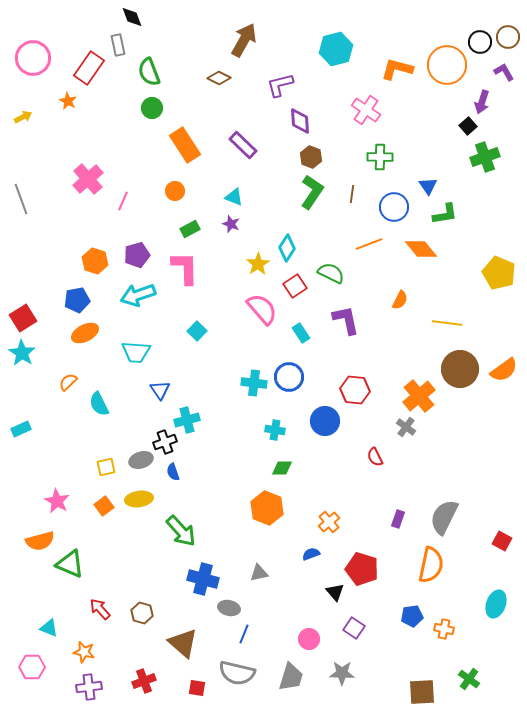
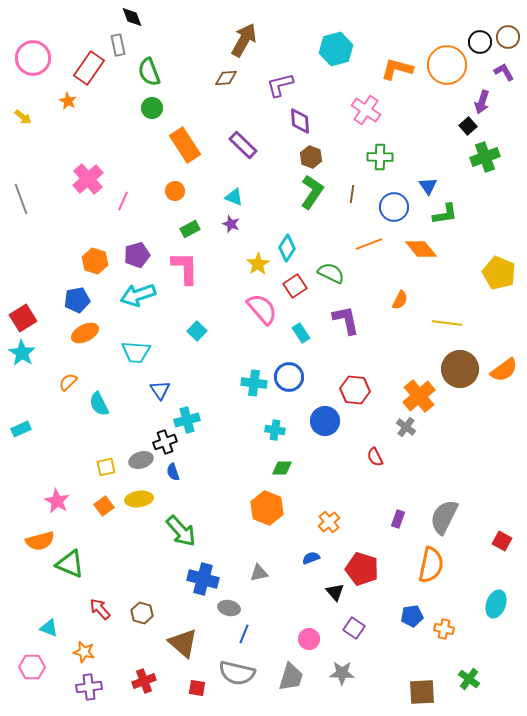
brown diamond at (219, 78): moved 7 px right; rotated 30 degrees counterclockwise
yellow arrow at (23, 117): rotated 66 degrees clockwise
blue semicircle at (311, 554): moved 4 px down
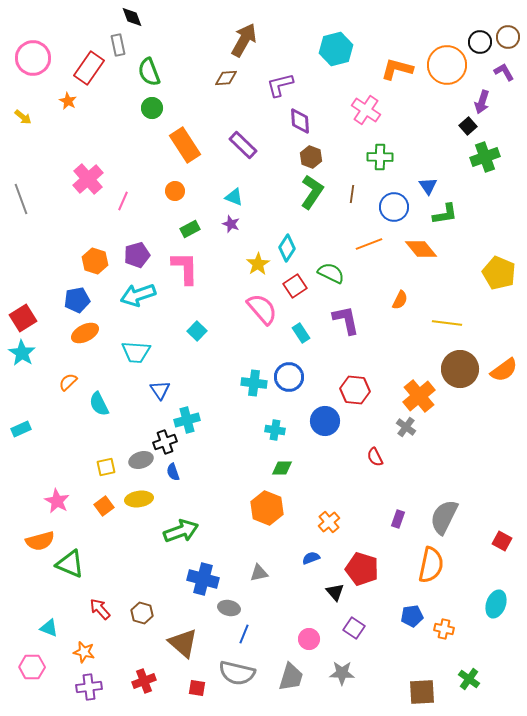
green arrow at (181, 531): rotated 68 degrees counterclockwise
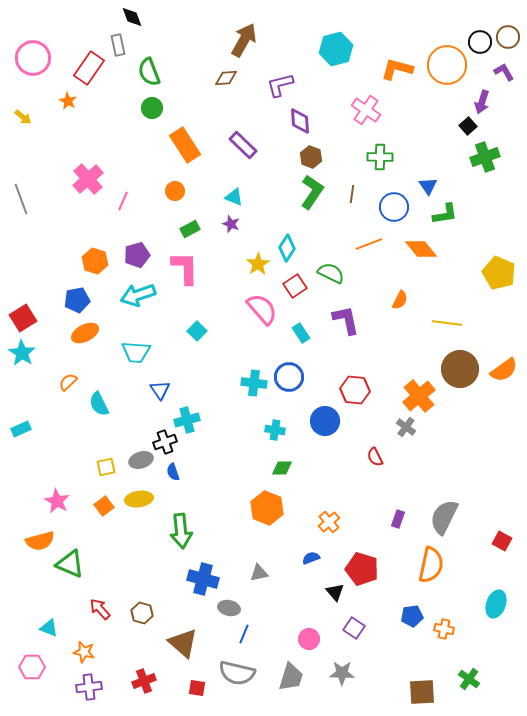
green arrow at (181, 531): rotated 104 degrees clockwise
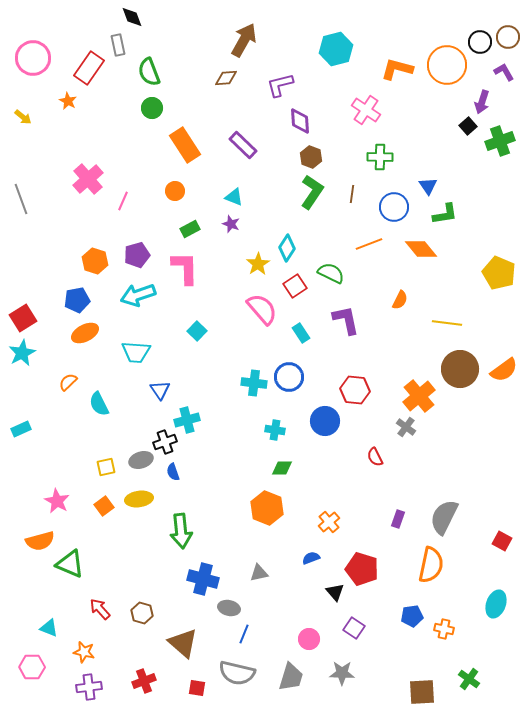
green cross at (485, 157): moved 15 px right, 16 px up
cyan star at (22, 353): rotated 12 degrees clockwise
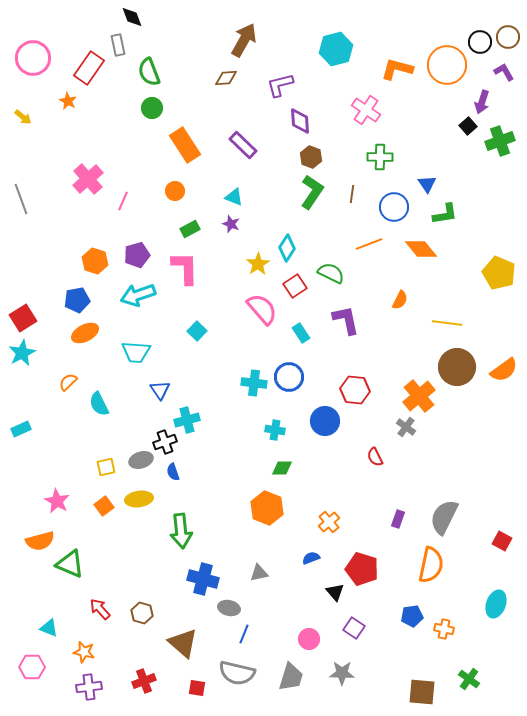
blue triangle at (428, 186): moved 1 px left, 2 px up
brown circle at (460, 369): moved 3 px left, 2 px up
brown square at (422, 692): rotated 8 degrees clockwise
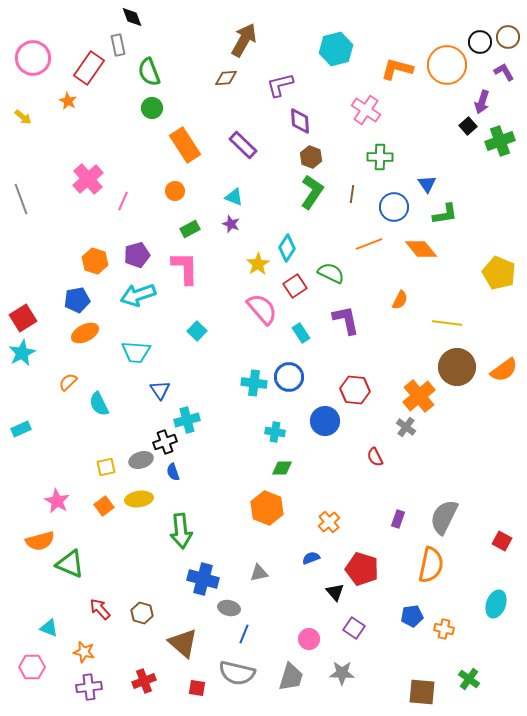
cyan cross at (275, 430): moved 2 px down
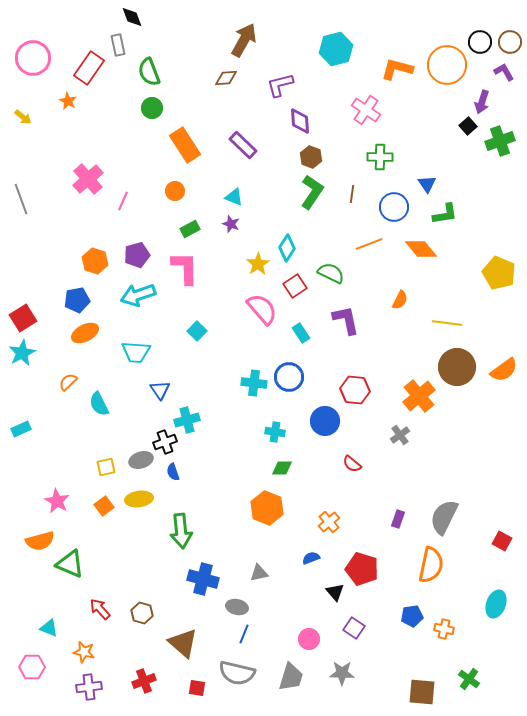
brown circle at (508, 37): moved 2 px right, 5 px down
gray cross at (406, 427): moved 6 px left, 8 px down; rotated 18 degrees clockwise
red semicircle at (375, 457): moved 23 px left, 7 px down; rotated 24 degrees counterclockwise
gray ellipse at (229, 608): moved 8 px right, 1 px up
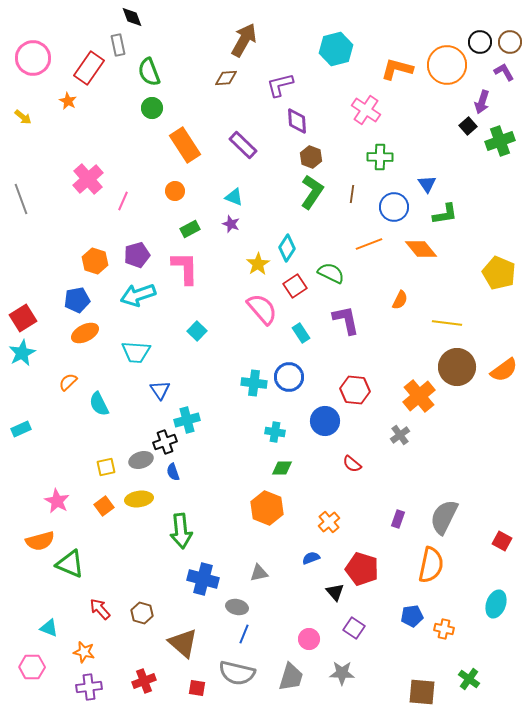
purple diamond at (300, 121): moved 3 px left
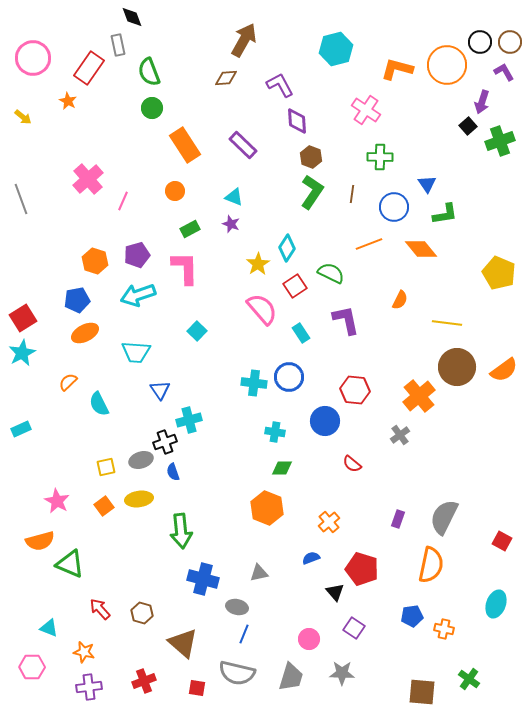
purple L-shape at (280, 85): rotated 76 degrees clockwise
cyan cross at (187, 420): moved 2 px right
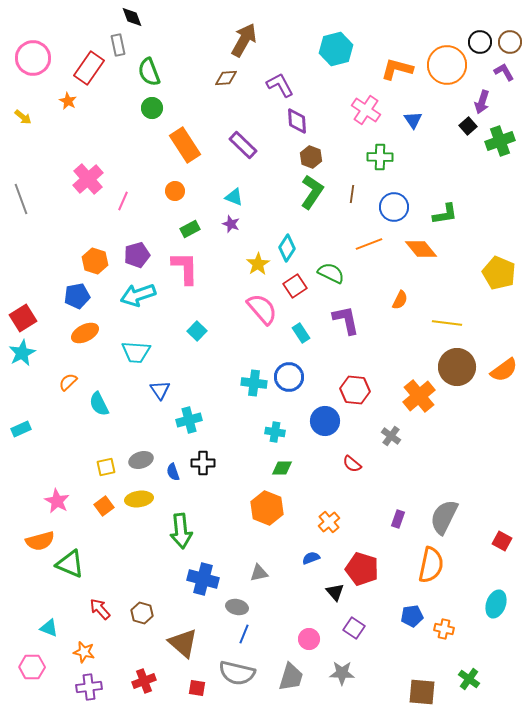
blue triangle at (427, 184): moved 14 px left, 64 px up
blue pentagon at (77, 300): moved 4 px up
gray cross at (400, 435): moved 9 px left, 1 px down; rotated 18 degrees counterclockwise
black cross at (165, 442): moved 38 px right, 21 px down; rotated 20 degrees clockwise
